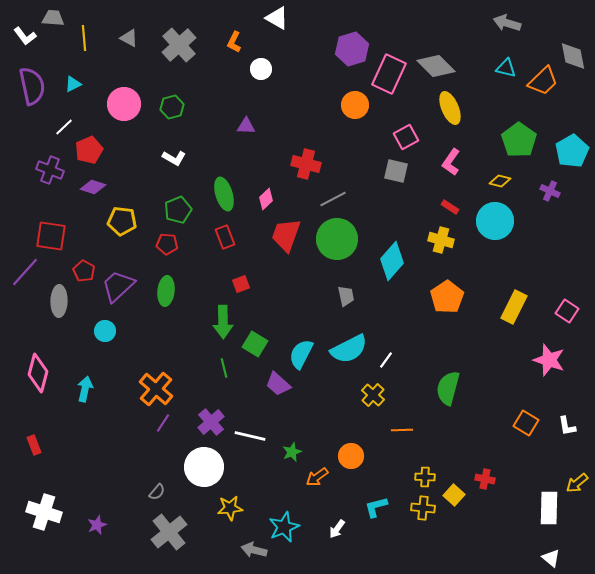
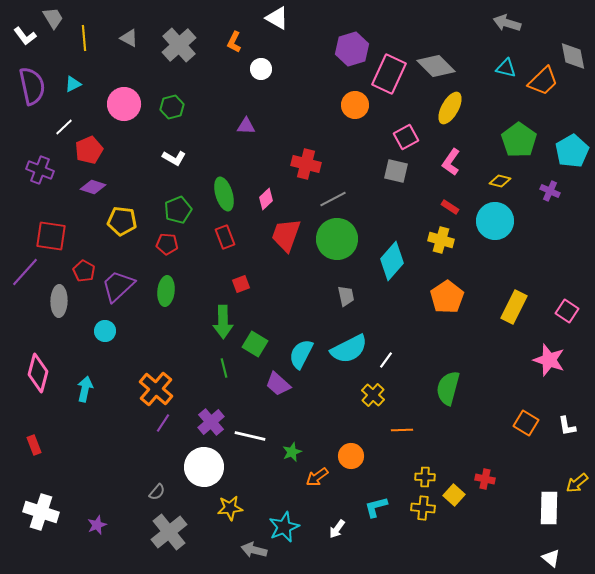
gray trapezoid at (53, 18): rotated 55 degrees clockwise
yellow ellipse at (450, 108): rotated 52 degrees clockwise
purple cross at (50, 170): moved 10 px left
white cross at (44, 512): moved 3 px left
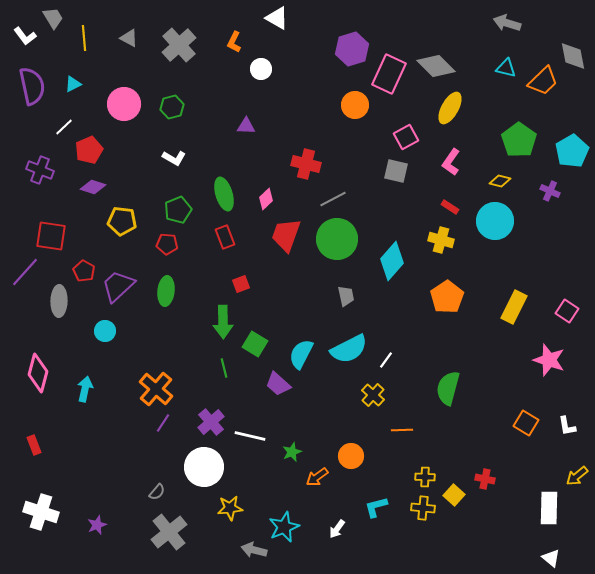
yellow arrow at (577, 483): moved 7 px up
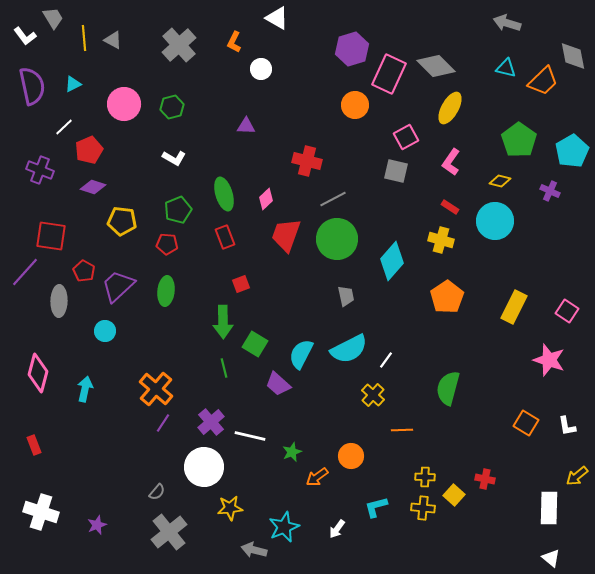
gray triangle at (129, 38): moved 16 px left, 2 px down
red cross at (306, 164): moved 1 px right, 3 px up
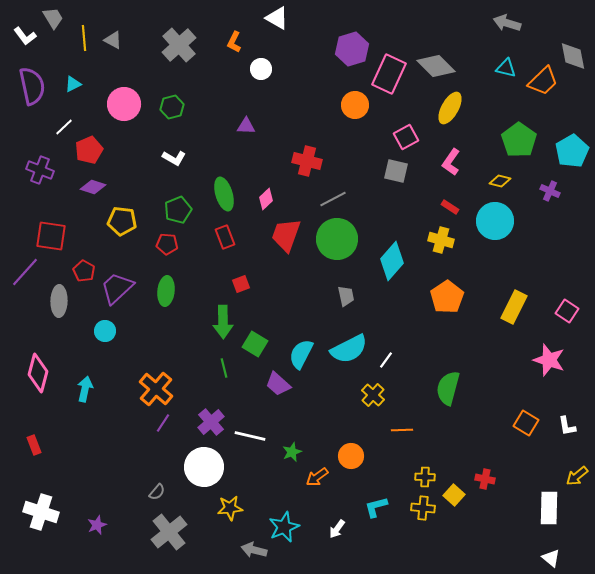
purple trapezoid at (118, 286): moved 1 px left, 2 px down
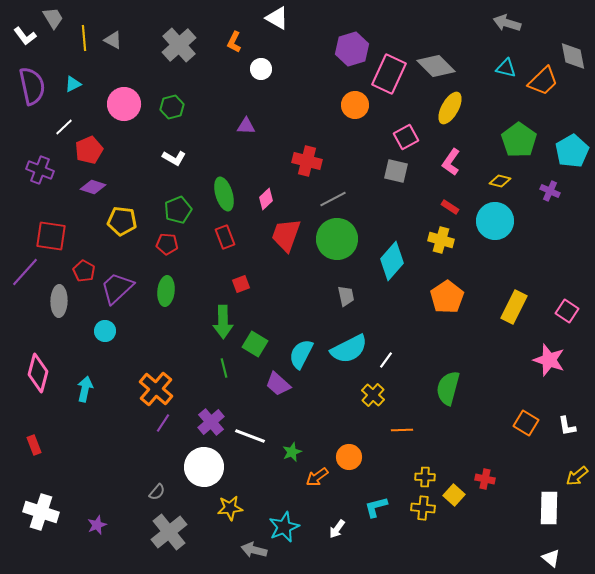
white line at (250, 436): rotated 8 degrees clockwise
orange circle at (351, 456): moved 2 px left, 1 px down
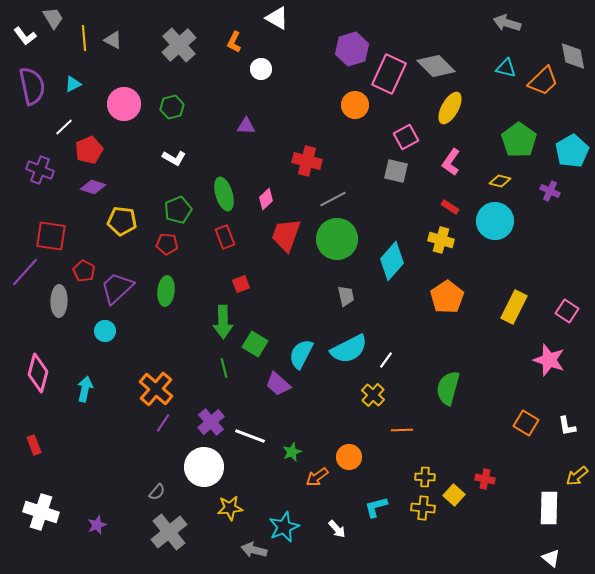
white arrow at (337, 529): rotated 78 degrees counterclockwise
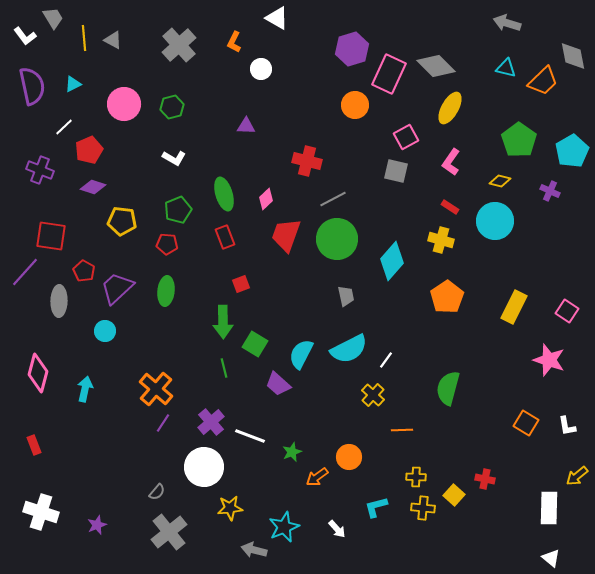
yellow cross at (425, 477): moved 9 px left
